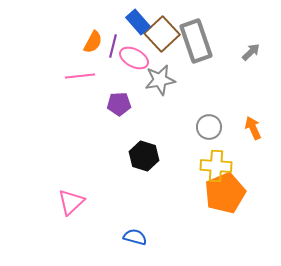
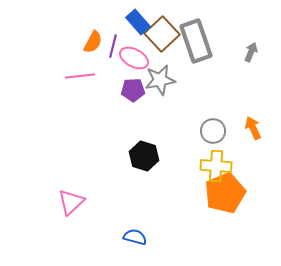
gray arrow: rotated 24 degrees counterclockwise
purple pentagon: moved 14 px right, 14 px up
gray circle: moved 4 px right, 4 px down
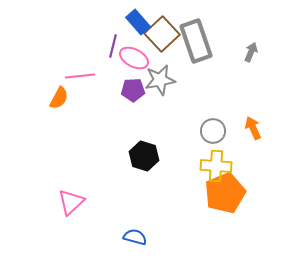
orange semicircle: moved 34 px left, 56 px down
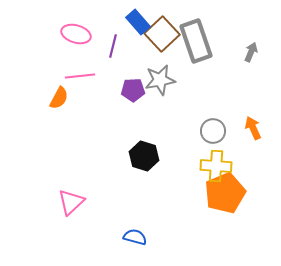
pink ellipse: moved 58 px left, 24 px up; rotated 12 degrees counterclockwise
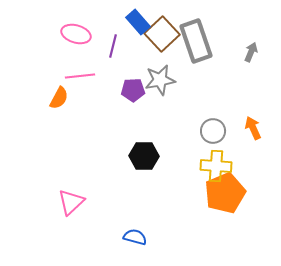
black hexagon: rotated 16 degrees counterclockwise
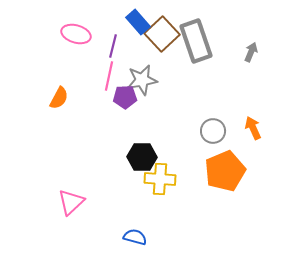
pink line: moved 29 px right; rotated 72 degrees counterclockwise
gray star: moved 18 px left
purple pentagon: moved 8 px left, 7 px down
black hexagon: moved 2 px left, 1 px down
yellow cross: moved 56 px left, 13 px down
orange pentagon: moved 22 px up
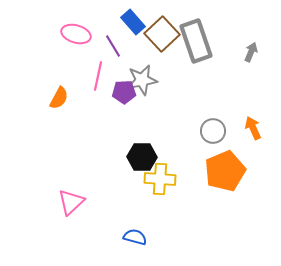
blue rectangle: moved 5 px left
purple line: rotated 45 degrees counterclockwise
pink line: moved 11 px left
purple pentagon: moved 1 px left, 5 px up
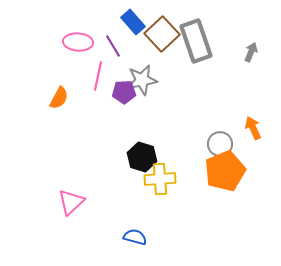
pink ellipse: moved 2 px right, 8 px down; rotated 12 degrees counterclockwise
gray circle: moved 7 px right, 13 px down
black hexagon: rotated 16 degrees clockwise
yellow cross: rotated 8 degrees counterclockwise
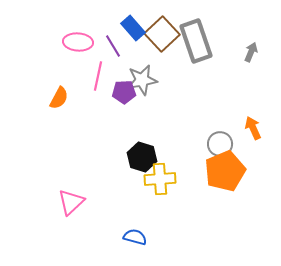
blue rectangle: moved 6 px down
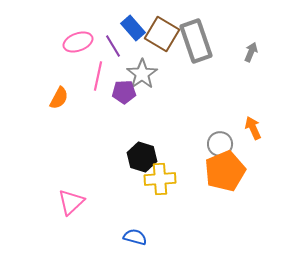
brown square: rotated 16 degrees counterclockwise
pink ellipse: rotated 24 degrees counterclockwise
gray star: moved 6 px up; rotated 24 degrees counterclockwise
